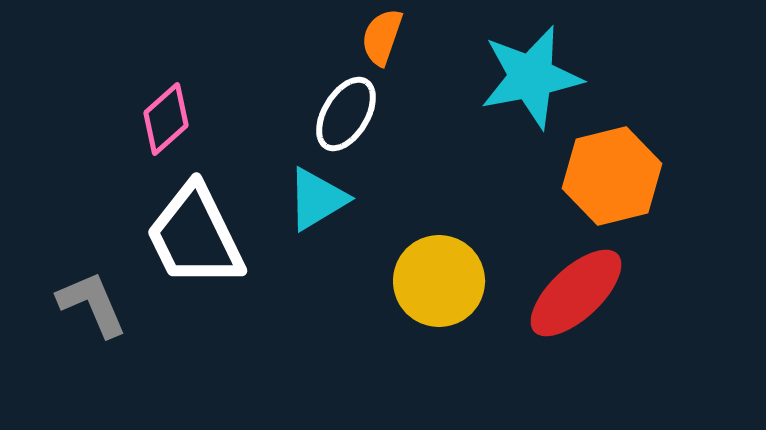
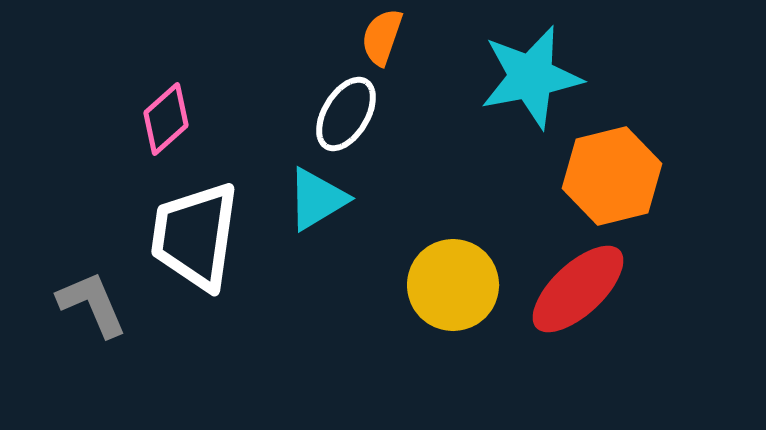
white trapezoid: rotated 34 degrees clockwise
yellow circle: moved 14 px right, 4 px down
red ellipse: moved 2 px right, 4 px up
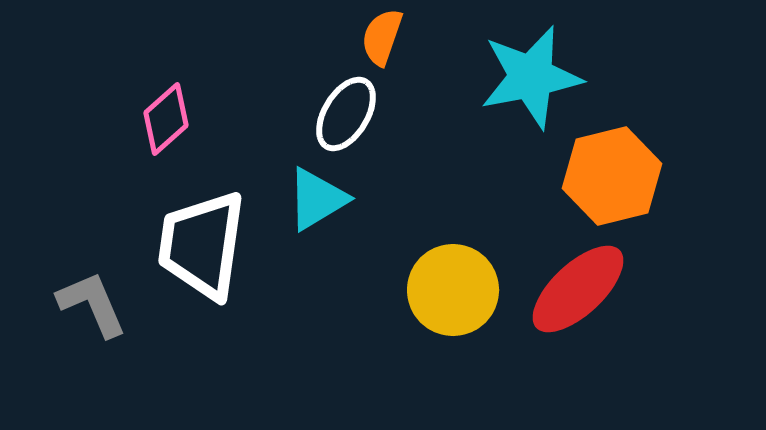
white trapezoid: moved 7 px right, 9 px down
yellow circle: moved 5 px down
